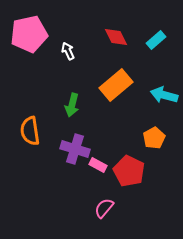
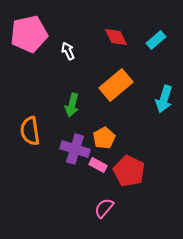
cyan arrow: moved 4 px down; rotated 88 degrees counterclockwise
orange pentagon: moved 50 px left
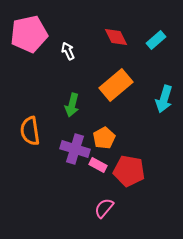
red pentagon: rotated 16 degrees counterclockwise
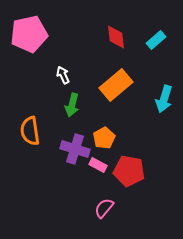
red diamond: rotated 20 degrees clockwise
white arrow: moved 5 px left, 24 px down
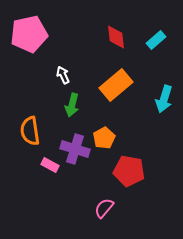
pink rectangle: moved 48 px left
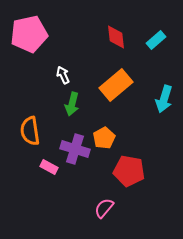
green arrow: moved 1 px up
pink rectangle: moved 1 px left, 2 px down
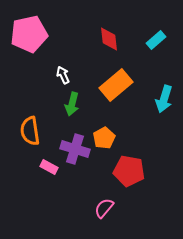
red diamond: moved 7 px left, 2 px down
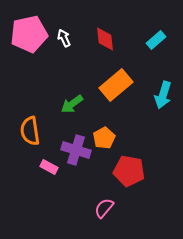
red diamond: moved 4 px left
white arrow: moved 1 px right, 37 px up
cyan arrow: moved 1 px left, 4 px up
green arrow: rotated 40 degrees clockwise
purple cross: moved 1 px right, 1 px down
